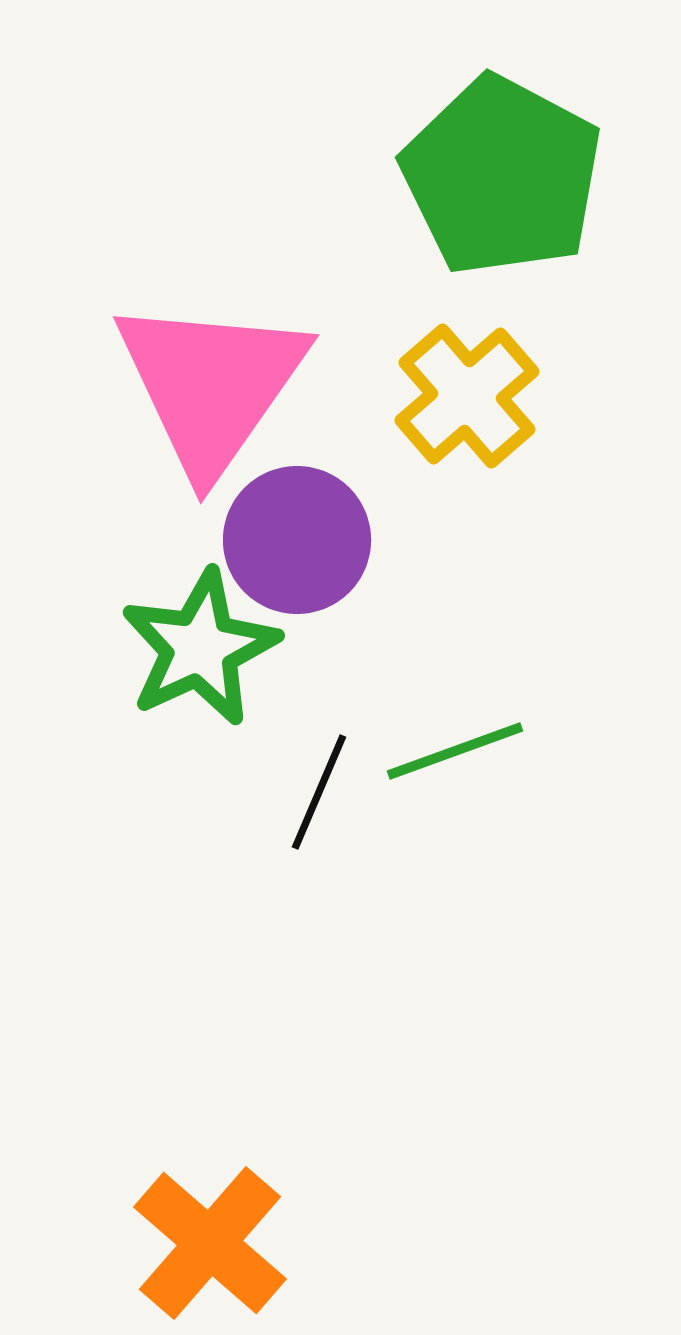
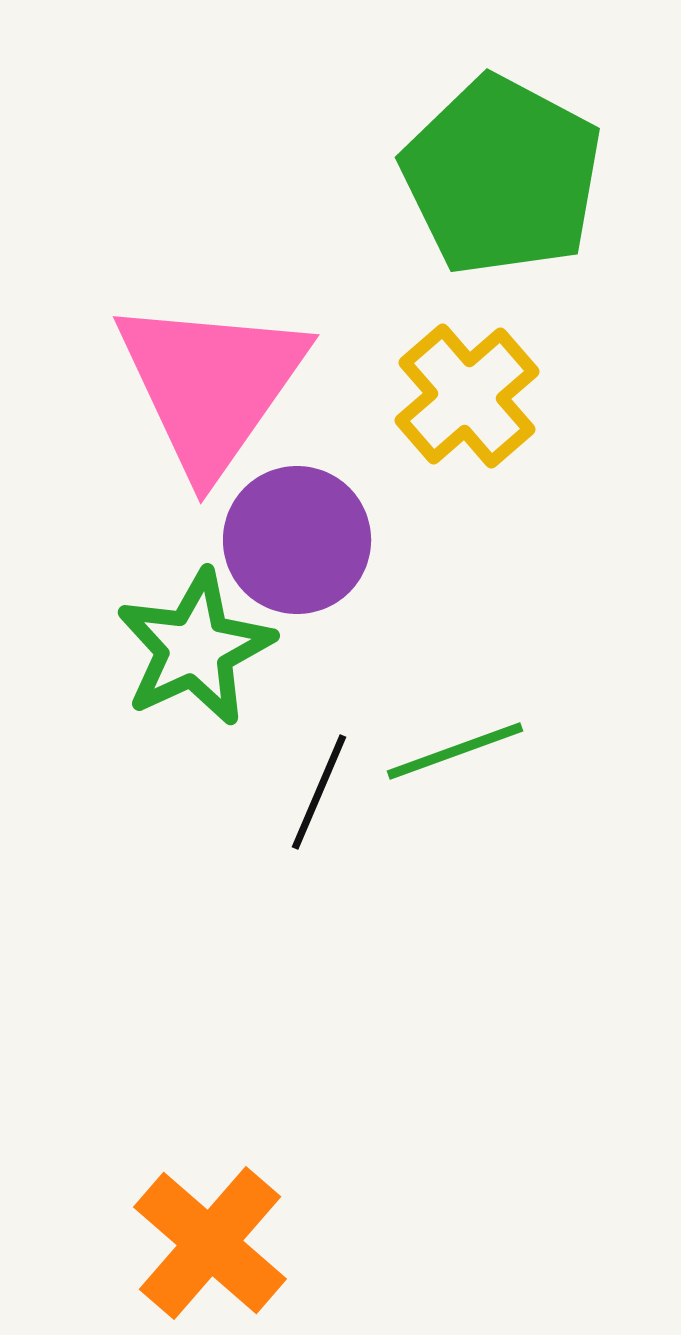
green star: moved 5 px left
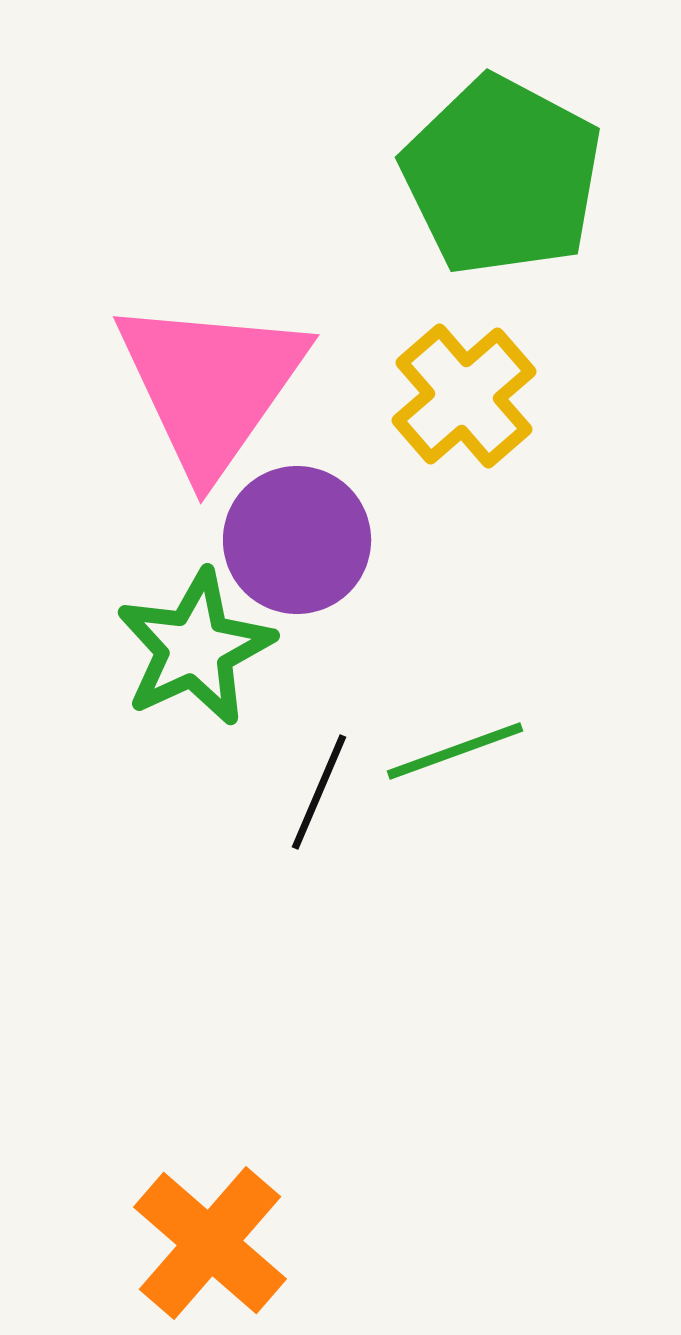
yellow cross: moved 3 px left
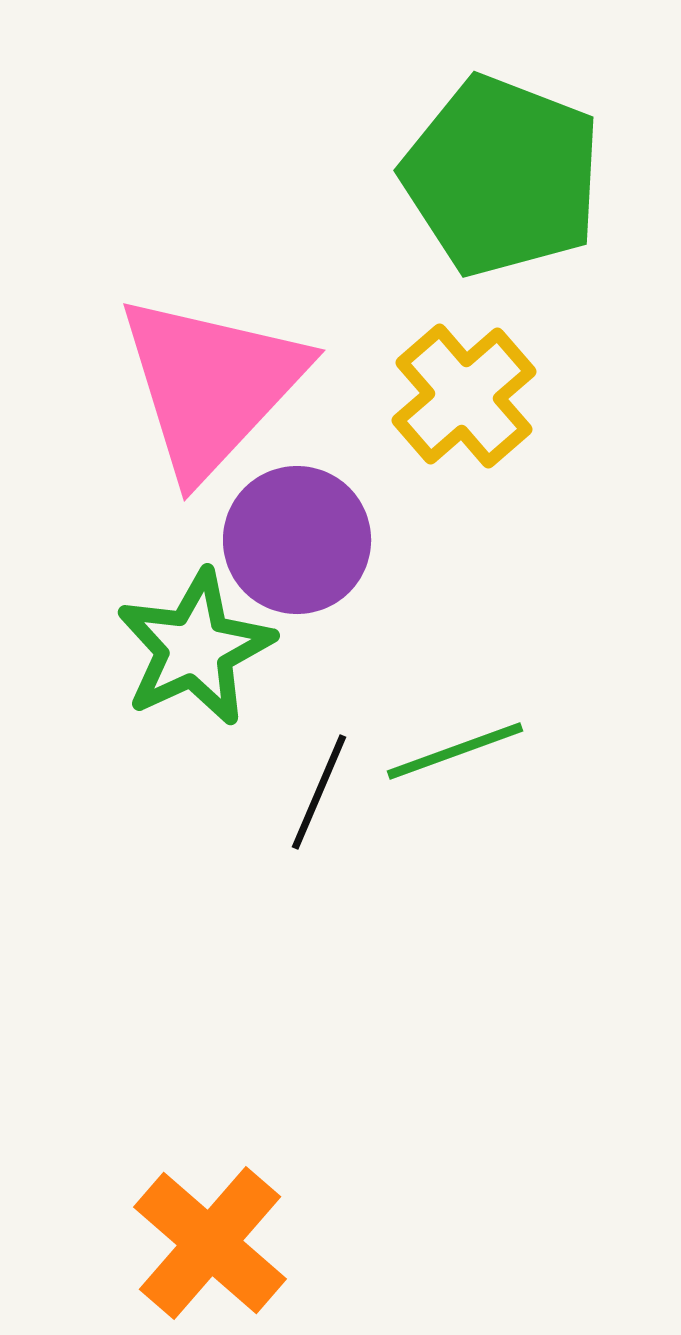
green pentagon: rotated 7 degrees counterclockwise
pink triangle: rotated 8 degrees clockwise
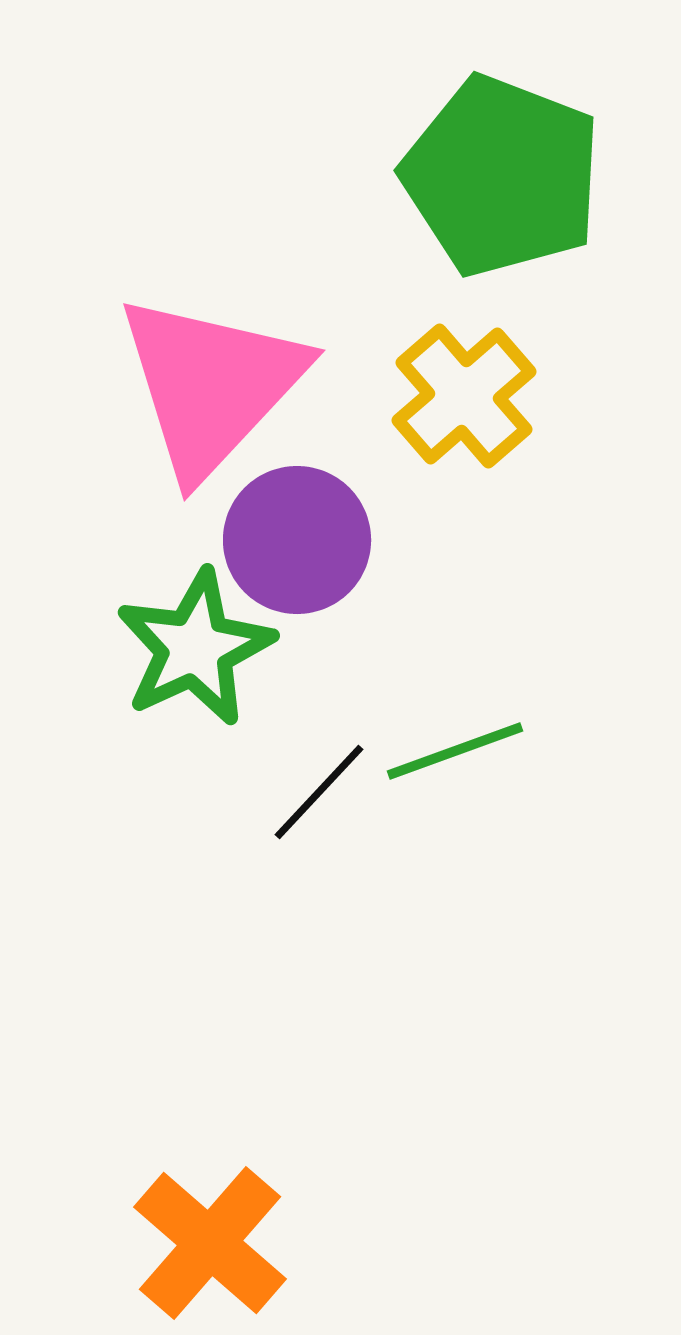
black line: rotated 20 degrees clockwise
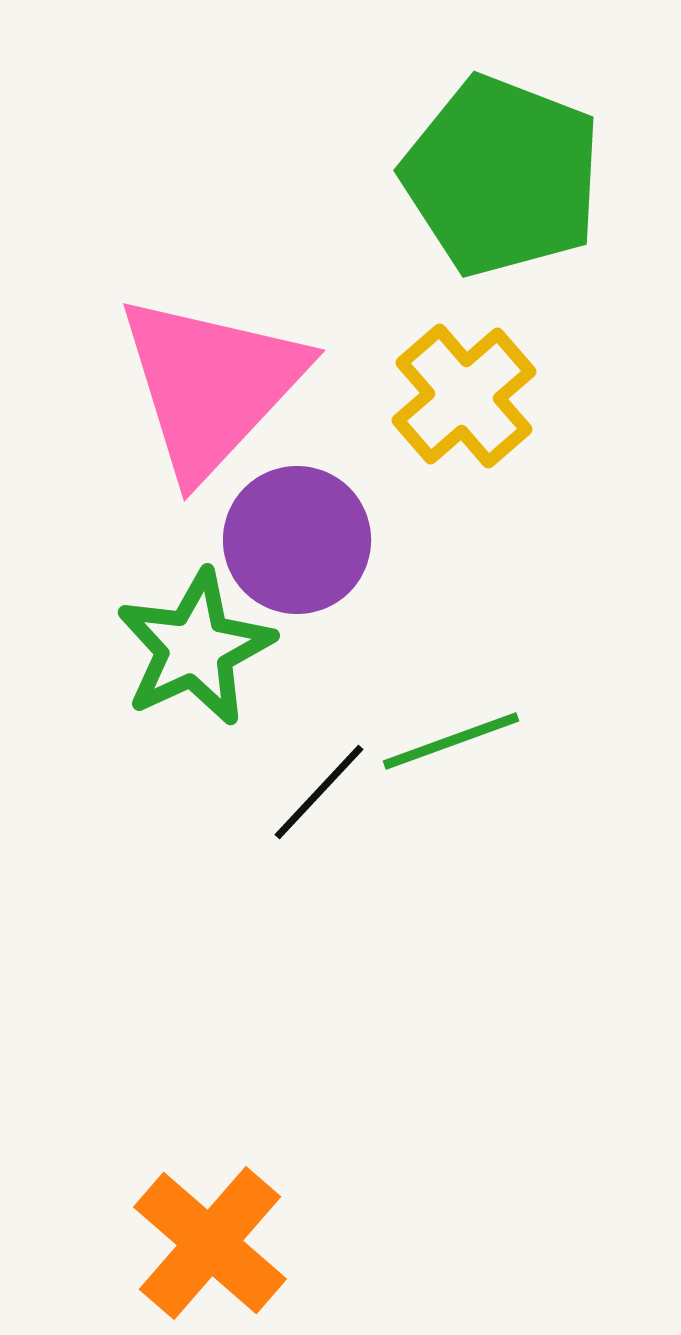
green line: moved 4 px left, 10 px up
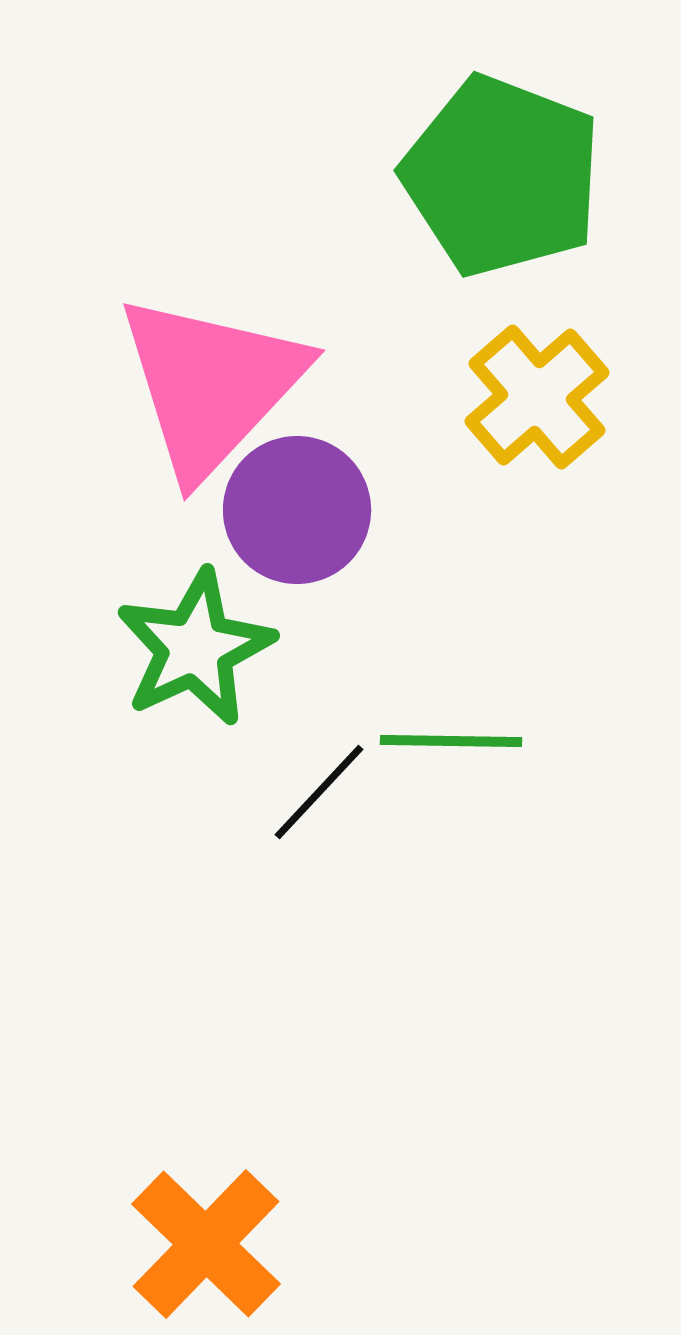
yellow cross: moved 73 px right, 1 px down
purple circle: moved 30 px up
green line: rotated 21 degrees clockwise
orange cross: moved 4 px left, 1 px down; rotated 3 degrees clockwise
